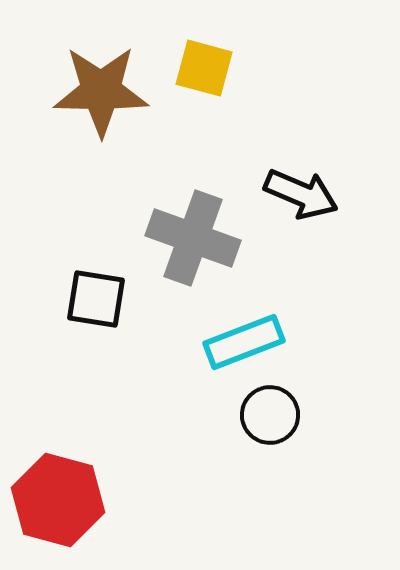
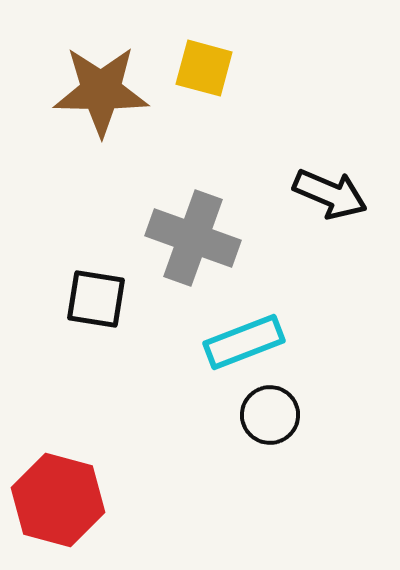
black arrow: moved 29 px right
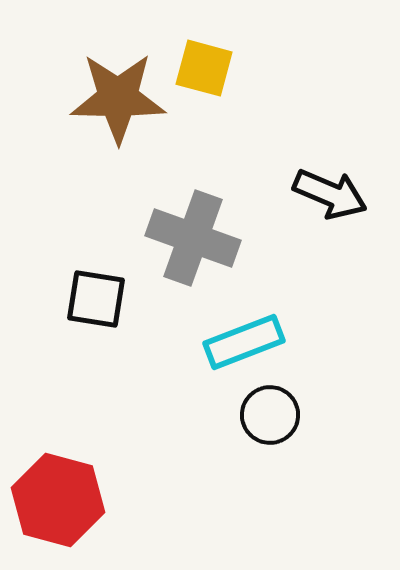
brown star: moved 17 px right, 7 px down
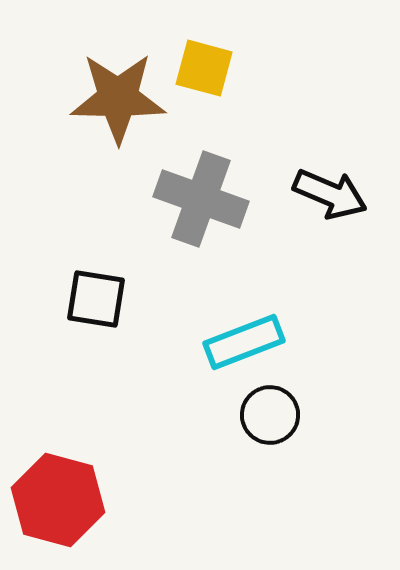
gray cross: moved 8 px right, 39 px up
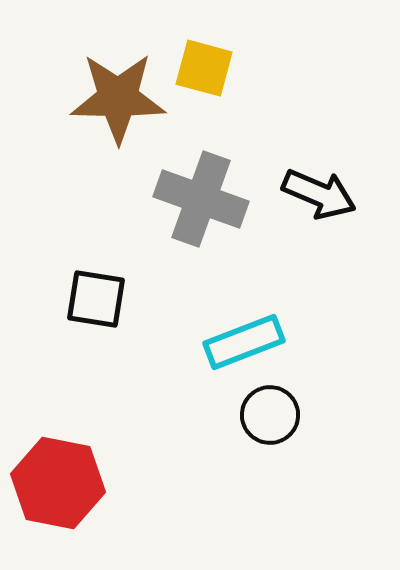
black arrow: moved 11 px left
red hexagon: moved 17 px up; rotated 4 degrees counterclockwise
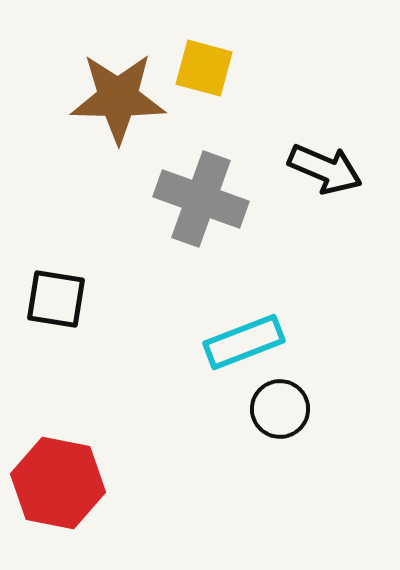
black arrow: moved 6 px right, 25 px up
black square: moved 40 px left
black circle: moved 10 px right, 6 px up
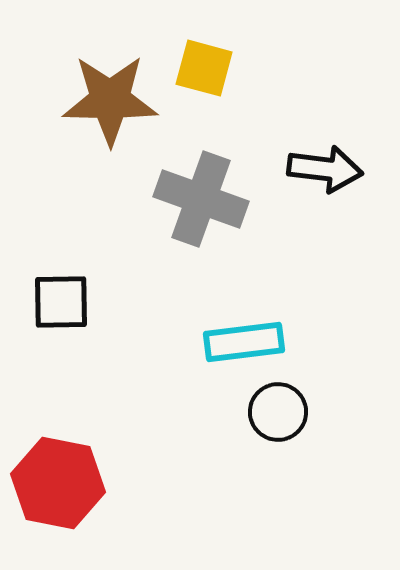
brown star: moved 8 px left, 2 px down
black arrow: rotated 16 degrees counterclockwise
black square: moved 5 px right, 3 px down; rotated 10 degrees counterclockwise
cyan rectangle: rotated 14 degrees clockwise
black circle: moved 2 px left, 3 px down
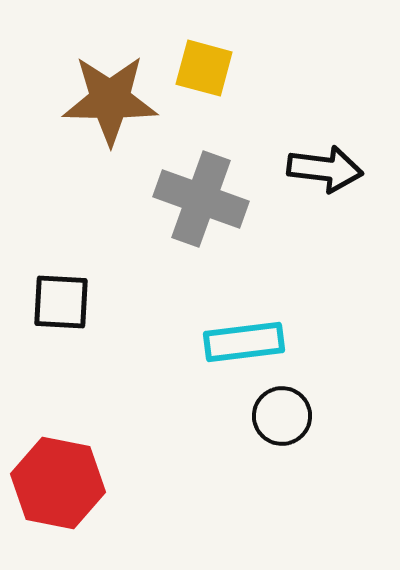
black square: rotated 4 degrees clockwise
black circle: moved 4 px right, 4 px down
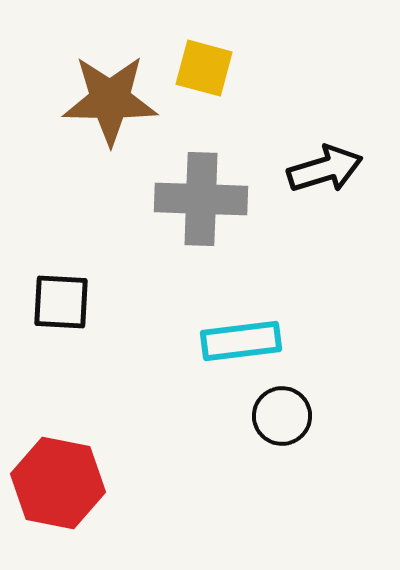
black arrow: rotated 24 degrees counterclockwise
gray cross: rotated 18 degrees counterclockwise
cyan rectangle: moved 3 px left, 1 px up
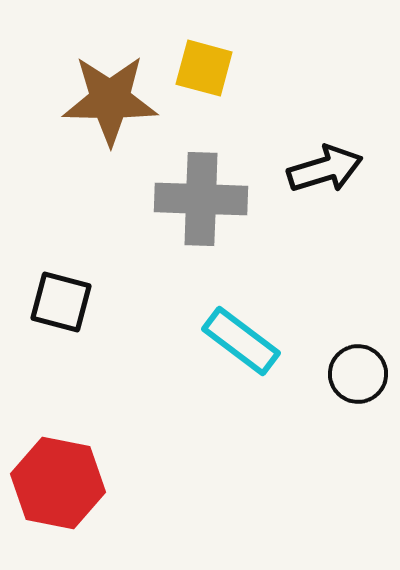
black square: rotated 12 degrees clockwise
cyan rectangle: rotated 44 degrees clockwise
black circle: moved 76 px right, 42 px up
